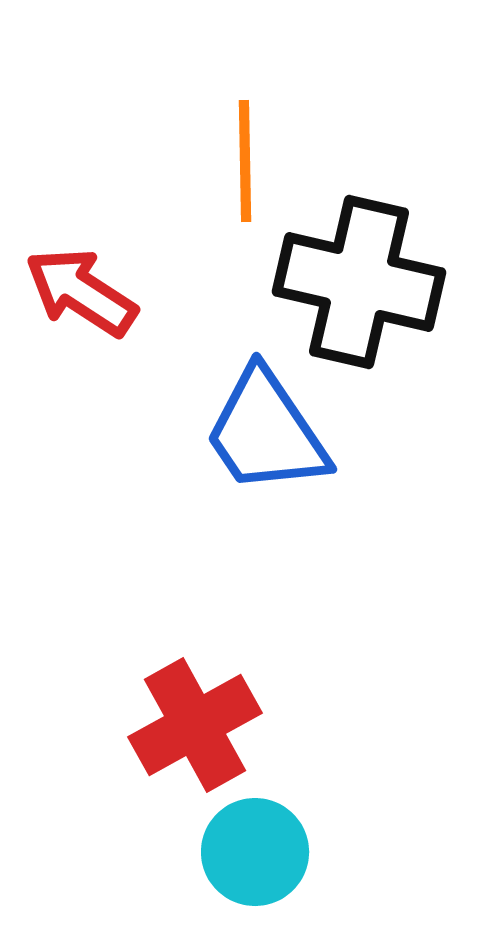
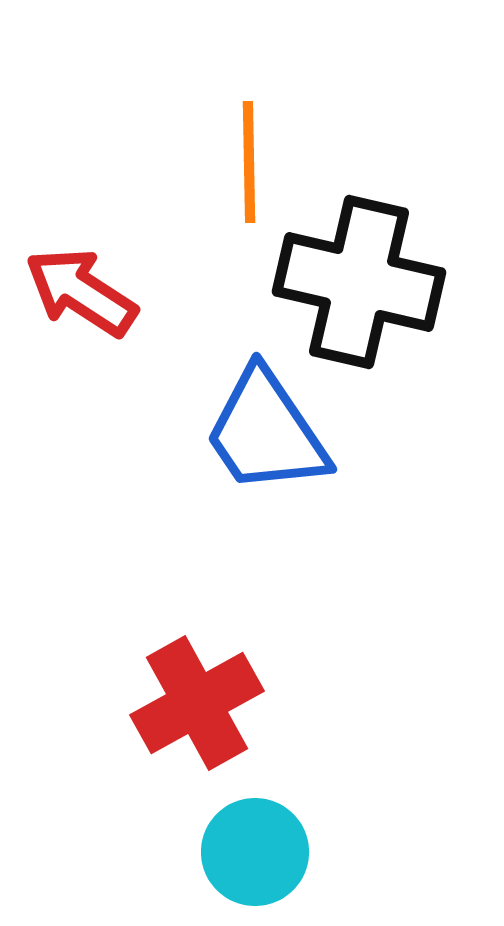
orange line: moved 4 px right, 1 px down
red cross: moved 2 px right, 22 px up
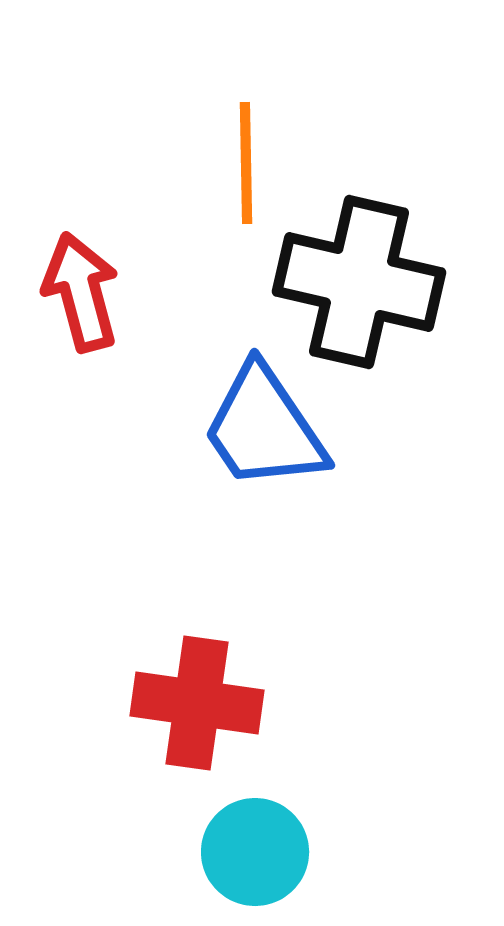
orange line: moved 3 px left, 1 px down
red arrow: rotated 42 degrees clockwise
blue trapezoid: moved 2 px left, 4 px up
red cross: rotated 37 degrees clockwise
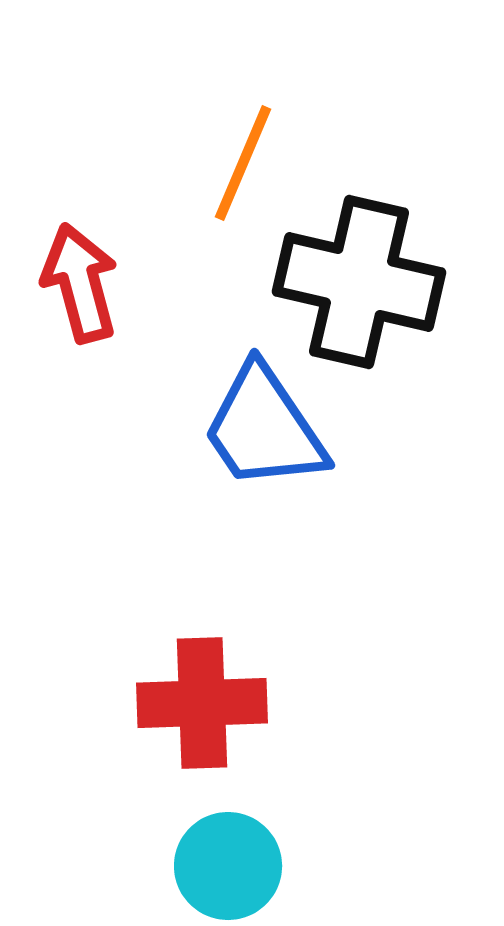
orange line: moved 3 px left; rotated 24 degrees clockwise
red arrow: moved 1 px left, 9 px up
red cross: moved 5 px right; rotated 10 degrees counterclockwise
cyan circle: moved 27 px left, 14 px down
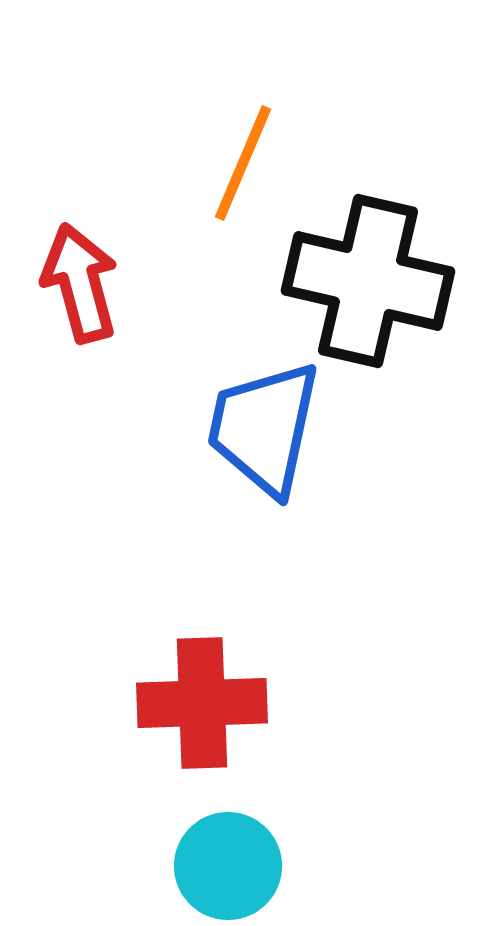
black cross: moved 9 px right, 1 px up
blue trapezoid: rotated 46 degrees clockwise
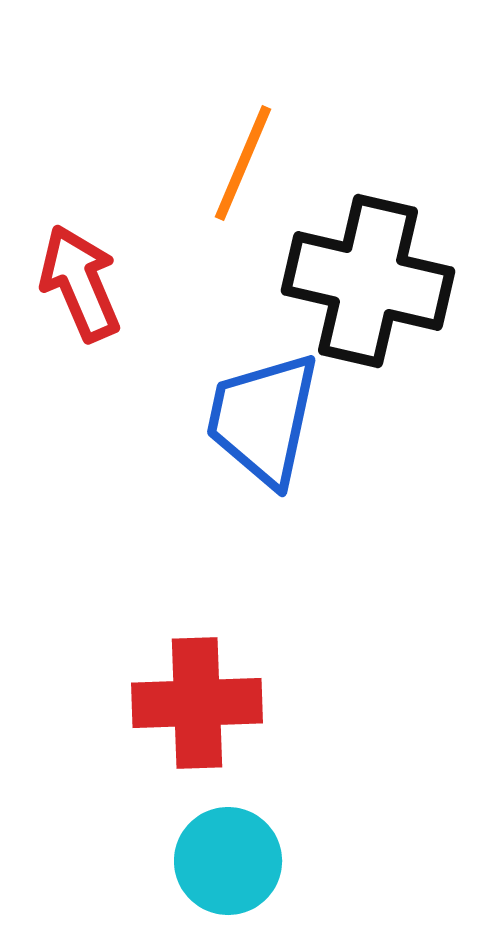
red arrow: rotated 8 degrees counterclockwise
blue trapezoid: moved 1 px left, 9 px up
red cross: moved 5 px left
cyan circle: moved 5 px up
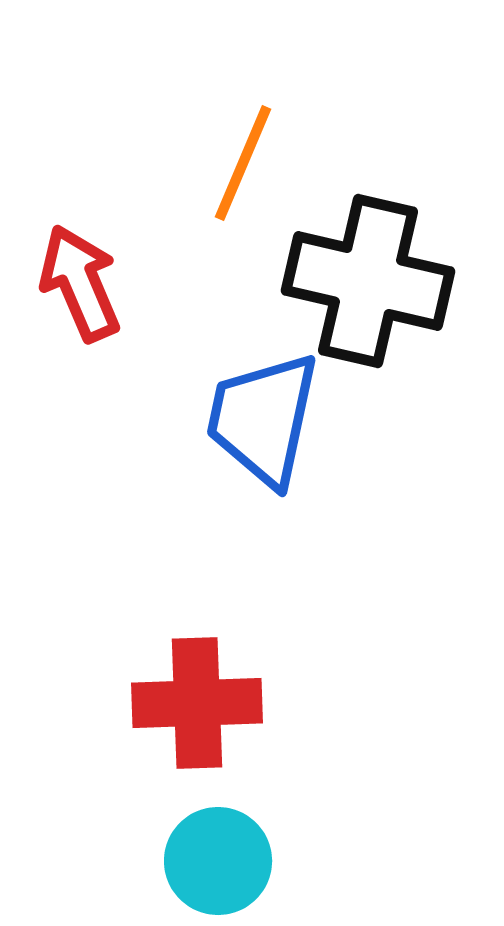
cyan circle: moved 10 px left
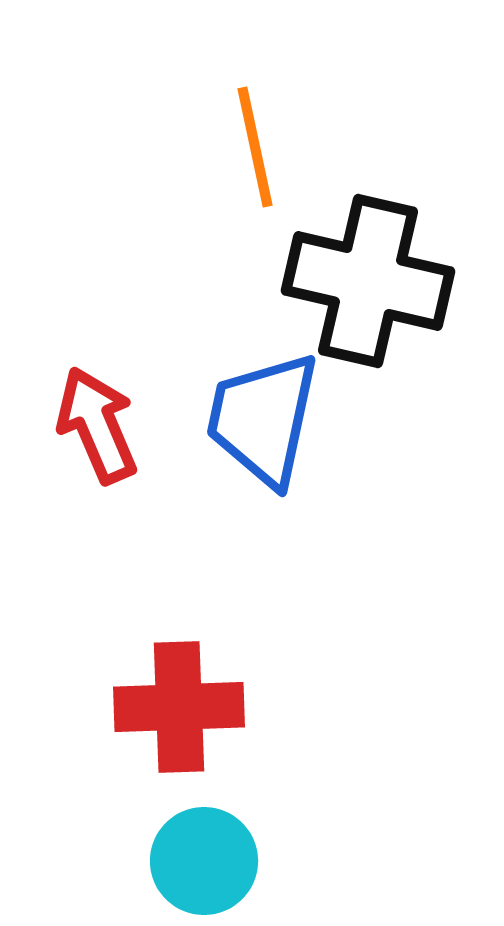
orange line: moved 12 px right, 16 px up; rotated 35 degrees counterclockwise
red arrow: moved 17 px right, 142 px down
red cross: moved 18 px left, 4 px down
cyan circle: moved 14 px left
